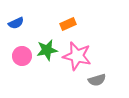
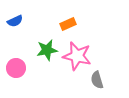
blue semicircle: moved 1 px left, 2 px up
pink circle: moved 6 px left, 12 px down
gray semicircle: rotated 90 degrees clockwise
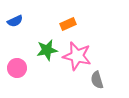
pink circle: moved 1 px right
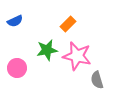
orange rectangle: rotated 21 degrees counterclockwise
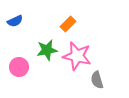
pink circle: moved 2 px right, 1 px up
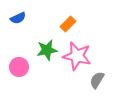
blue semicircle: moved 3 px right, 3 px up
gray semicircle: rotated 48 degrees clockwise
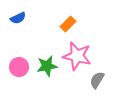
green star: moved 16 px down
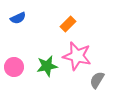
pink circle: moved 5 px left
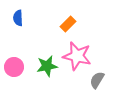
blue semicircle: rotated 112 degrees clockwise
